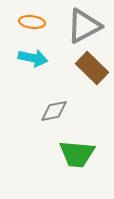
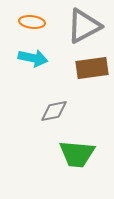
brown rectangle: rotated 52 degrees counterclockwise
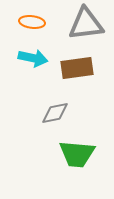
gray triangle: moved 2 px right, 2 px up; rotated 21 degrees clockwise
brown rectangle: moved 15 px left
gray diamond: moved 1 px right, 2 px down
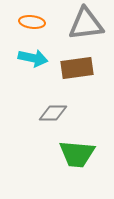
gray diamond: moved 2 px left; rotated 12 degrees clockwise
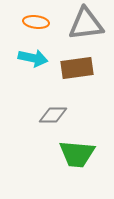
orange ellipse: moved 4 px right
gray diamond: moved 2 px down
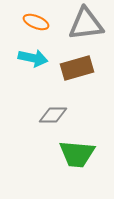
orange ellipse: rotated 15 degrees clockwise
brown rectangle: rotated 8 degrees counterclockwise
